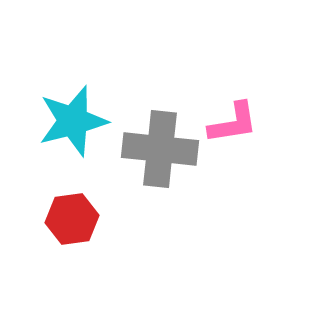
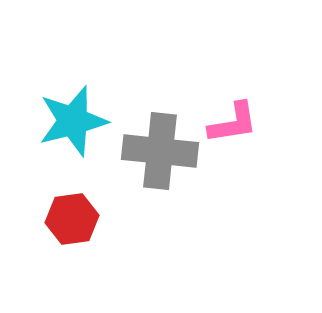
gray cross: moved 2 px down
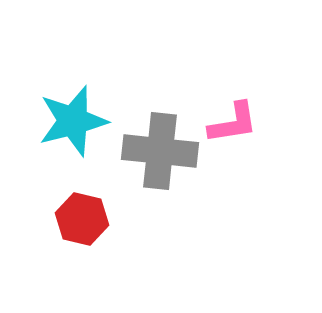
red hexagon: moved 10 px right; rotated 21 degrees clockwise
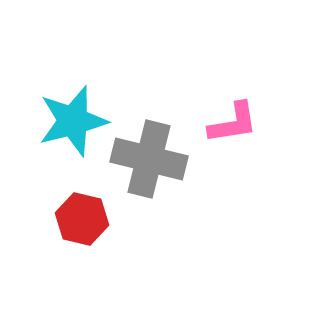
gray cross: moved 11 px left, 8 px down; rotated 8 degrees clockwise
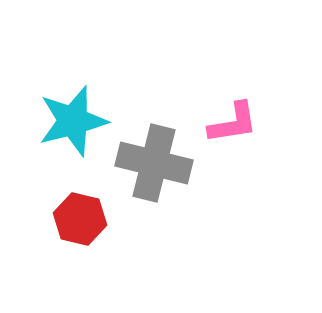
gray cross: moved 5 px right, 4 px down
red hexagon: moved 2 px left
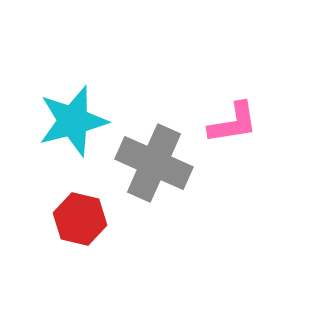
gray cross: rotated 10 degrees clockwise
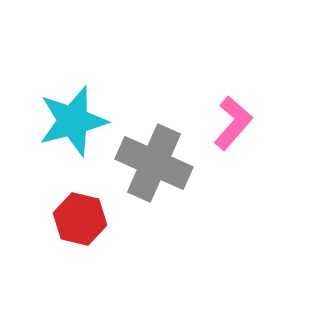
pink L-shape: rotated 40 degrees counterclockwise
